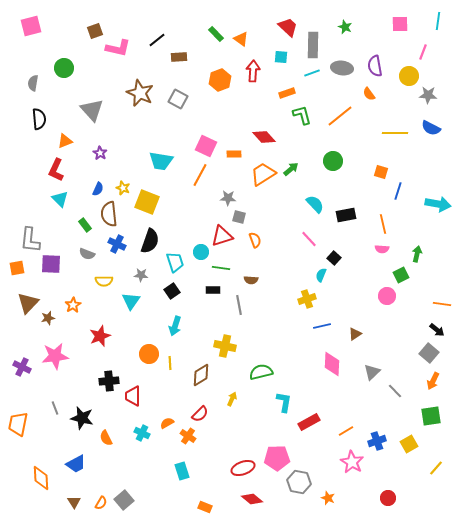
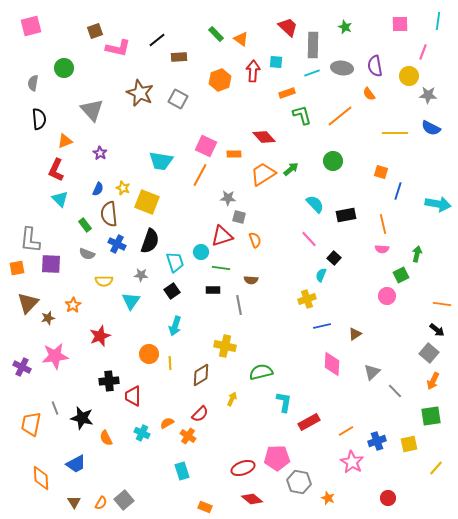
cyan square at (281, 57): moved 5 px left, 5 px down
orange trapezoid at (18, 424): moved 13 px right
yellow square at (409, 444): rotated 18 degrees clockwise
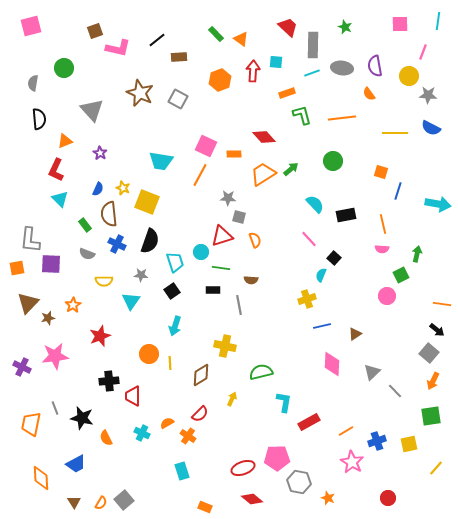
orange line at (340, 116): moved 2 px right, 2 px down; rotated 32 degrees clockwise
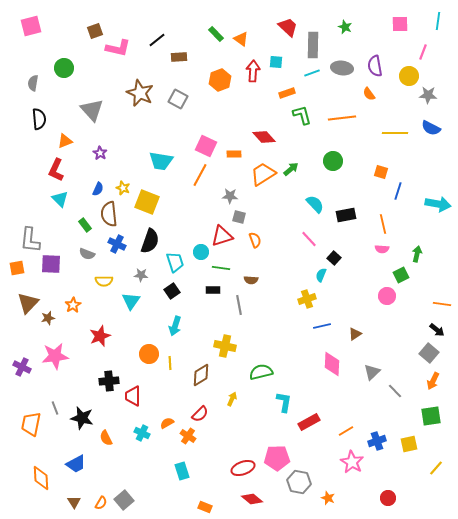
gray star at (228, 198): moved 2 px right, 2 px up
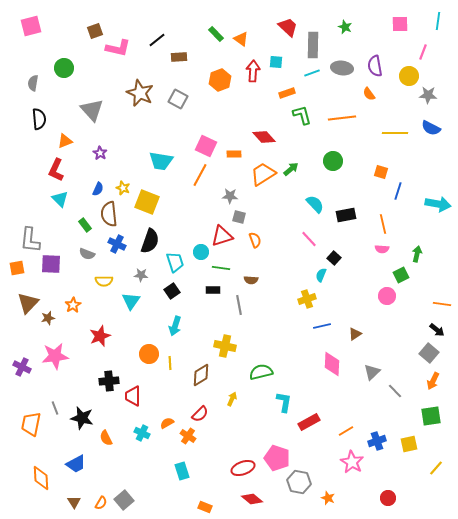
pink pentagon at (277, 458): rotated 20 degrees clockwise
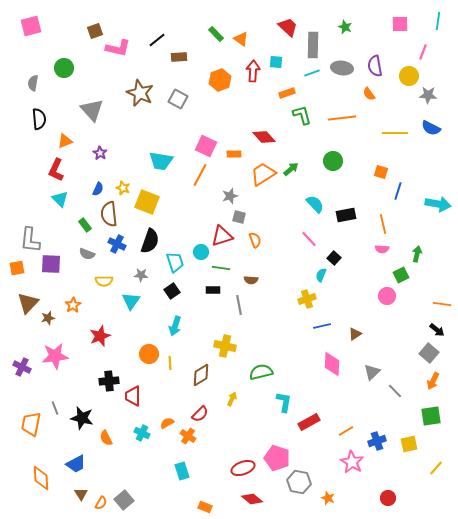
gray star at (230, 196): rotated 21 degrees counterclockwise
brown triangle at (74, 502): moved 7 px right, 8 px up
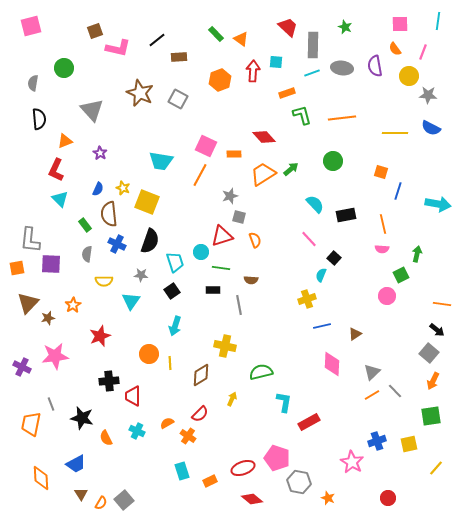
orange semicircle at (369, 94): moved 26 px right, 45 px up
gray semicircle at (87, 254): rotated 77 degrees clockwise
gray line at (55, 408): moved 4 px left, 4 px up
orange line at (346, 431): moved 26 px right, 36 px up
cyan cross at (142, 433): moved 5 px left, 2 px up
orange rectangle at (205, 507): moved 5 px right, 26 px up; rotated 48 degrees counterclockwise
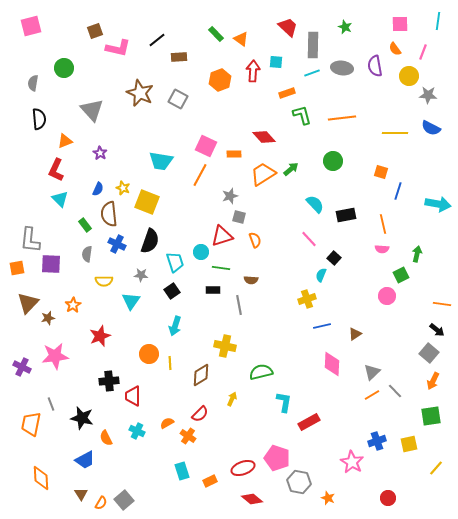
blue trapezoid at (76, 464): moved 9 px right, 4 px up
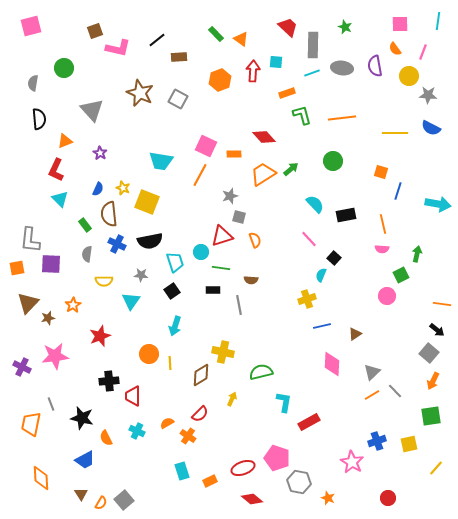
black semicircle at (150, 241): rotated 60 degrees clockwise
yellow cross at (225, 346): moved 2 px left, 6 px down
